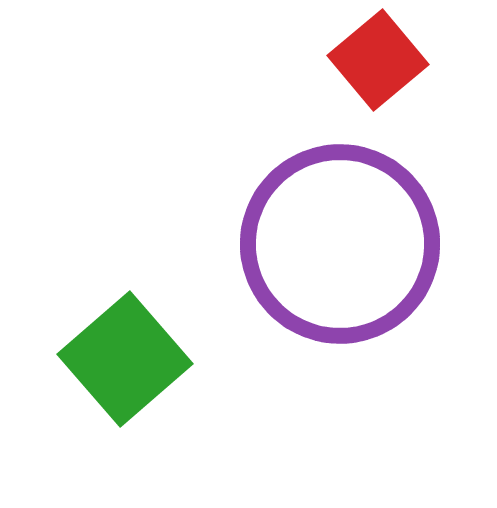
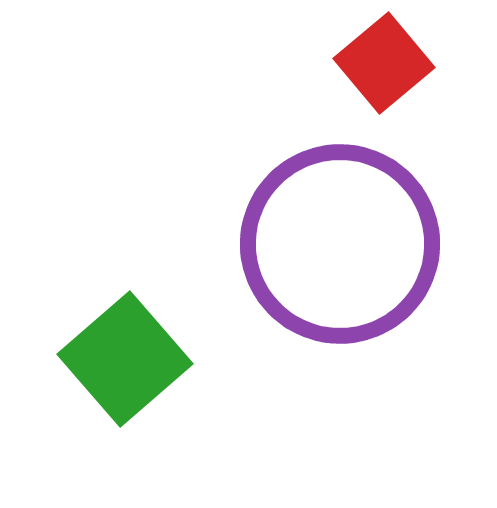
red square: moved 6 px right, 3 px down
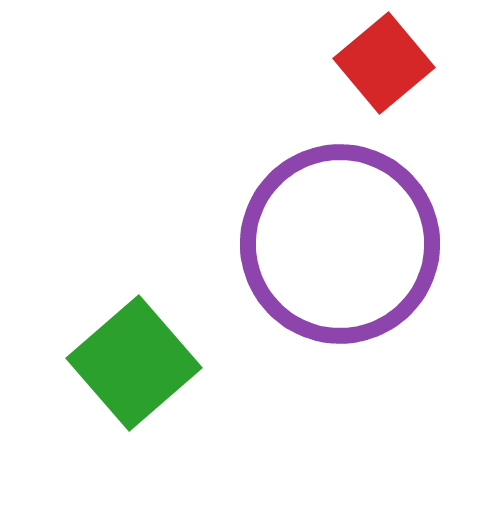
green square: moved 9 px right, 4 px down
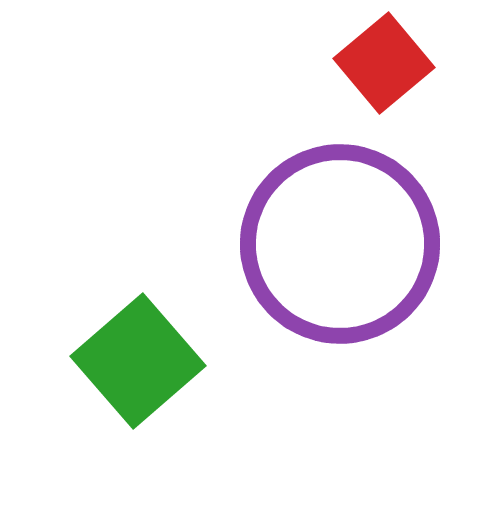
green square: moved 4 px right, 2 px up
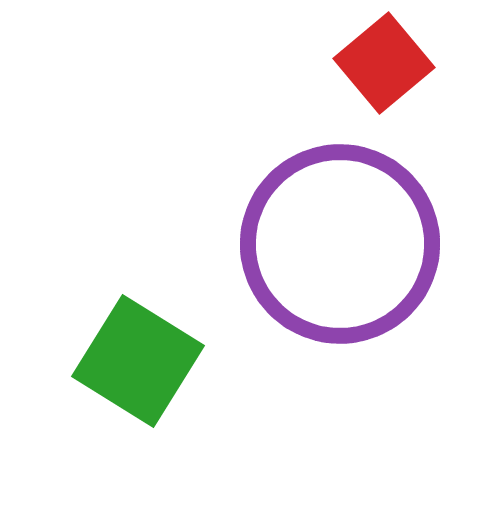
green square: rotated 17 degrees counterclockwise
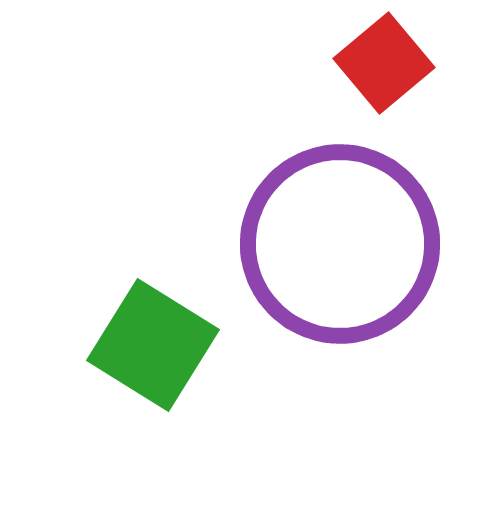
green square: moved 15 px right, 16 px up
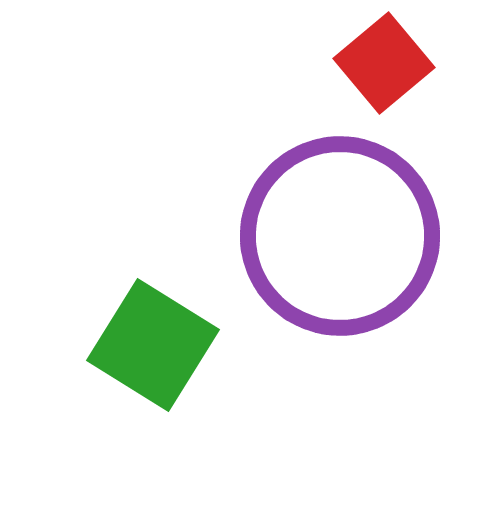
purple circle: moved 8 px up
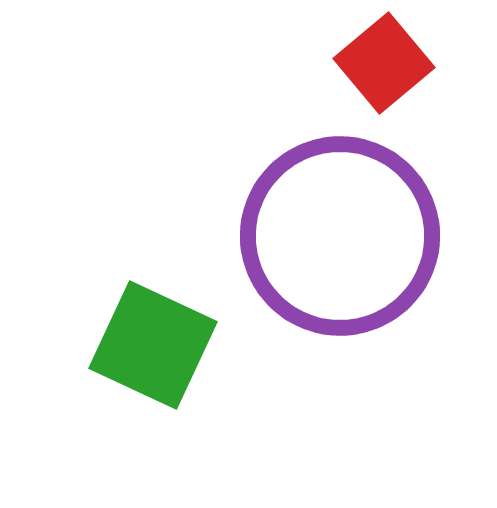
green square: rotated 7 degrees counterclockwise
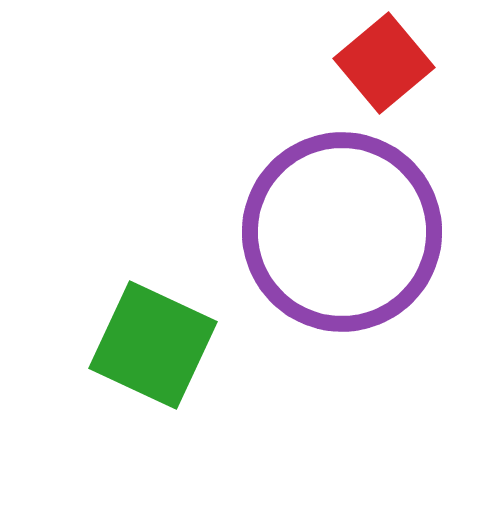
purple circle: moved 2 px right, 4 px up
